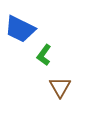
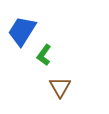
blue trapezoid: moved 2 px right, 2 px down; rotated 96 degrees clockwise
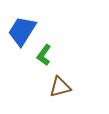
brown triangle: rotated 45 degrees clockwise
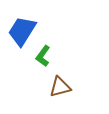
green L-shape: moved 1 px left, 1 px down
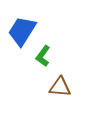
brown triangle: rotated 20 degrees clockwise
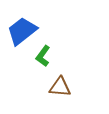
blue trapezoid: rotated 20 degrees clockwise
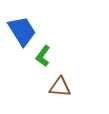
blue trapezoid: rotated 96 degrees clockwise
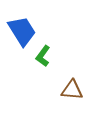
brown triangle: moved 12 px right, 3 px down
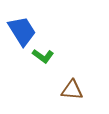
green L-shape: rotated 90 degrees counterclockwise
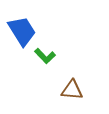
green L-shape: moved 2 px right; rotated 10 degrees clockwise
